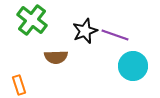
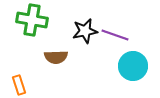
green cross: rotated 28 degrees counterclockwise
black star: rotated 10 degrees clockwise
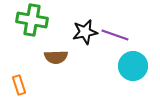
black star: moved 1 px down
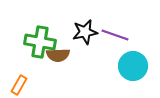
green cross: moved 8 px right, 22 px down
brown semicircle: moved 2 px right, 2 px up
orange rectangle: rotated 48 degrees clockwise
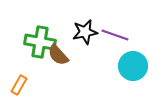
brown semicircle: rotated 50 degrees clockwise
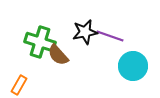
purple line: moved 5 px left, 1 px down
green cross: rotated 8 degrees clockwise
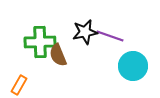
green cross: rotated 20 degrees counterclockwise
brown semicircle: rotated 20 degrees clockwise
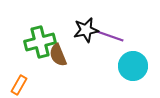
black star: moved 1 px right, 2 px up
green cross: rotated 12 degrees counterclockwise
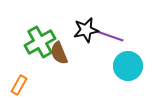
green cross: rotated 16 degrees counterclockwise
brown semicircle: moved 1 px right, 2 px up
cyan circle: moved 5 px left
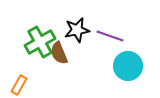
black star: moved 9 px left
